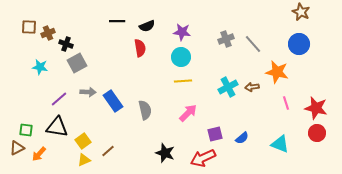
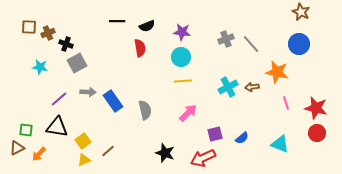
gray line: moved 2 px left
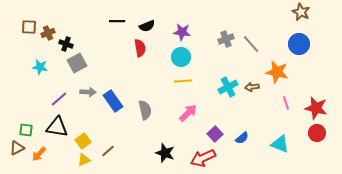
purple square: rotated 28 degrees counterclockwise
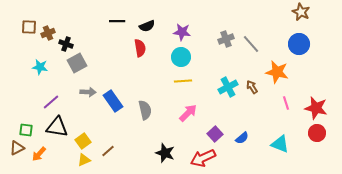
brown arrow: rotated 64 degrees clockwise
purple line: moved 8 px left, 3 px down
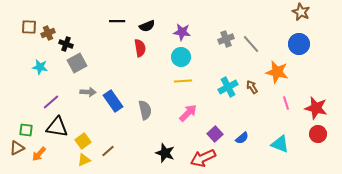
red circle: moved 1 px right, 1 px down
